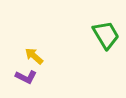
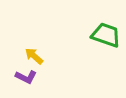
green trapezoid: rotated 40 degrees counterclockwise
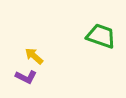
green trapezoid: moved 5 px left, 1 px down
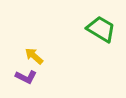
green trapezoid: moved 7 px up; rotated 12 degrees clockwise
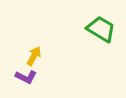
yellow arrow: rotated 78 degrees clockwise
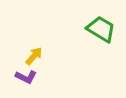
yellow arrow: rotated 12 degrees clockwise
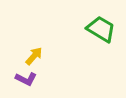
purple L-shape: moved 2 px down
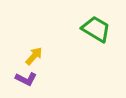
green trapezoid: moved 5 px left
